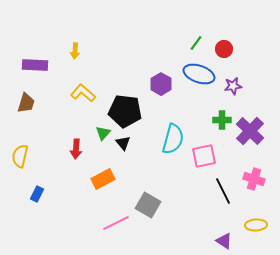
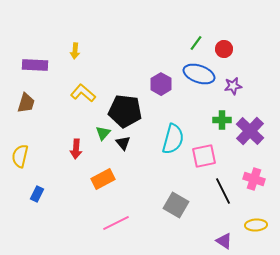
gray square: moved 28 px right
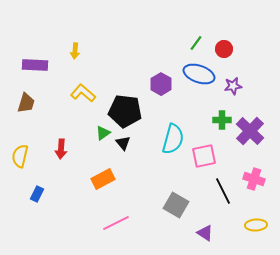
green triangle: rotated 14 degrees clockwise
red arrow: moved 15 px left
purple triangle: moved 19 px left, 8 px up
